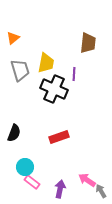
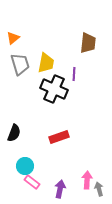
gray trapezoid: moved 6 px up
cyan circle: moved 1 px up
pink arrow: rotated 60 degrees clockwise
gray arrow: moved 2 px left, 2 px up; rotated 16 degrees clockwise
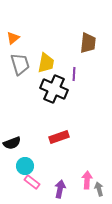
black semicircle: moved 2 px left, 10 px down; rotated 48 degrees clockwise
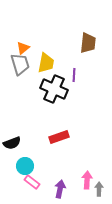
orange triangle: moved 10 px right, 10 px down
purple line: moved 1 px down
gray arrow: rotated 16 degrees clockwise
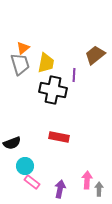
brown trapezoid: moved 7 px right, 12 px down; rotated 135 degrees counterclockwise
black cross: moved 1 px left, 1 px down; rotated 12 degrees counterclockwise
red rectangle: rotated 30 degrees clockwise
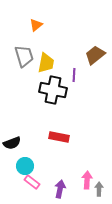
orange triangle: moved 13 px right, 23 px up
gray trapezoid: moved 4 px right, 8 px up
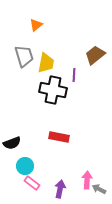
pink rectangle: moved 1 px down
gray arrow: rotated 64 degrees counterclockwise
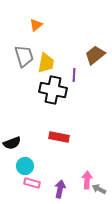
pink rectangle: rotated 21 degrees counterclockwise
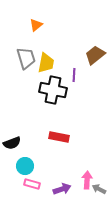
gray trapezoid: moved 2 px right, 2 px down
pink rectangle: moved 1 px down
purple arrow: moved 2 px right; rotated 60 degrees clockwise
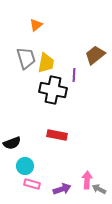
red rectangle: moved 2 px left, 2 px up
